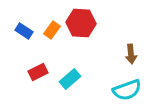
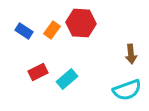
cyan rectangle: moved 3 px left
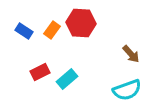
brown arrow: rotated 36 degrees counterclockwise
red rectangle: moved 2 px right
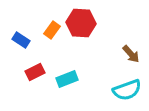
blue rectangle: moved 3 px left, 9 px down
red rectangle: moved 5 px left
cyan rectangle: rotated 20 degrees clockwise
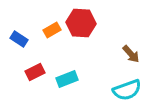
orange rectangle: rotated 24 degrees clockwise
blue rectangle: moved 2 px left, 1 px up
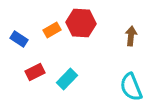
brown arrow: moved 18 px up; rotated 132 degrees counterclockwise
cyan rectangle: rotated 25 degrees counterclockwise
cyan semicircle: moved 4 px right, 3 px up; rotated 88 degrees clockwise
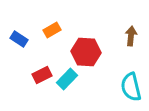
red hexagon: moved 5 px right, 29 px down
red rectangle: moved 7 px right, 3 px down
cyan semicircle: rotated 8 degrees clockwise
